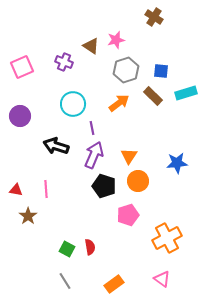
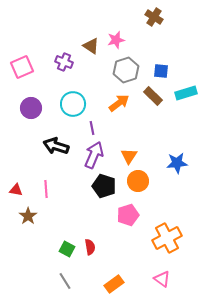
purple circle: moved 11 px right, 8 px up
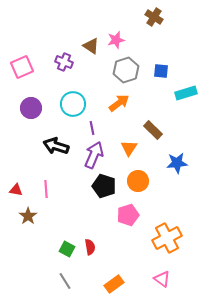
brown rectangle: moved 34 px down
orange triangle: moved 8 px up
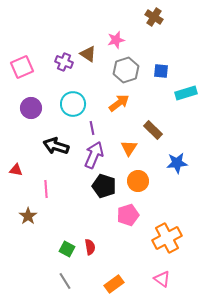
brown triangle: moved 3 px left, 8 px down
red triangle: moved 20 px up
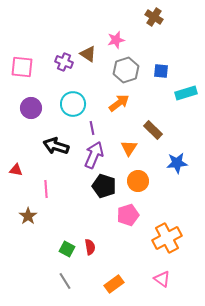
pink square: rotated 30 degrees clockwise
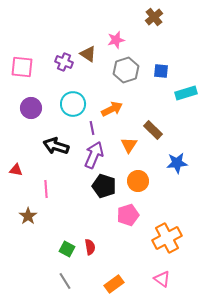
brown cross: rotated 18 degrees clockwise
orange arrow: moved 7 px left, 6 px down; rotated 10 degrees clockwise
orange triangle: moved 3 px up
